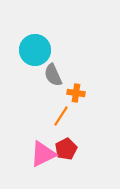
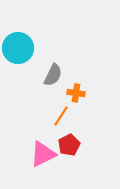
cyan circle: moved 17 px left, 2 px up
gray semicircle: rotated 130 degrees counterclockwise
red pentagon: moved 3 px right, 4 px up
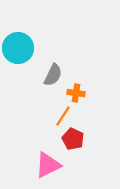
orange line: moved 2 px right
red pentagon: moved 4 px right, 6 px up; rotated 20 degrees counterclockwise
pink triangle: moved 5 px right, 11 px down
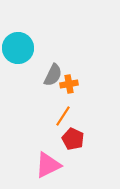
orange cross: moved 7 px left, 9 px up; rotated 18 degrees counterclockwise
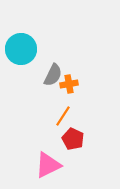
cyan circle: moved 3 px right, 1 px down
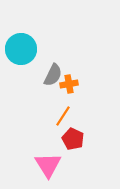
pink triangle: rotated 36 degrees counterclockwise
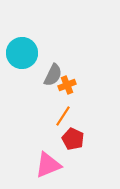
cyan circle: moved 1 px right, 4 px down
orange cross: moved 2 px left, 1 px down; rotated 12 degrees counterclockwise
pink triangle: rotated 40 degrees clockwise
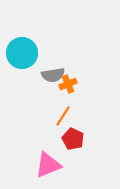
gray semicircle: rotated 55 degrees clockwise
orange cross: moved 1 px right, 1 px up
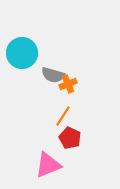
gray semicircle: rotated 25 degrees clockwise
red pentagon: moved 3 px left, 1 px up
